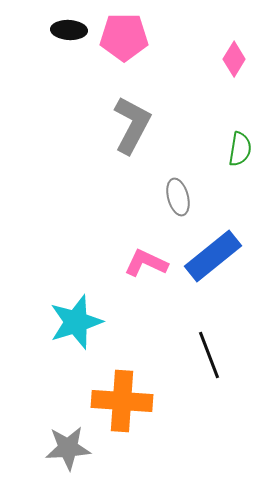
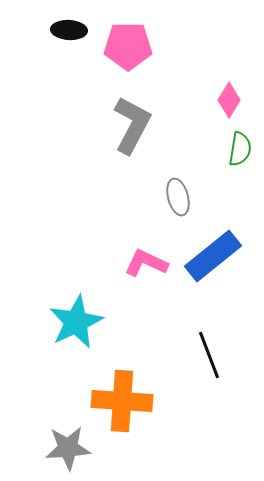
pink pentagon: moved 4 px right, 9 px down
pink diamond: moved 5 px left, 41 px down
cyan star: rotated 8 degrees counterclockwise
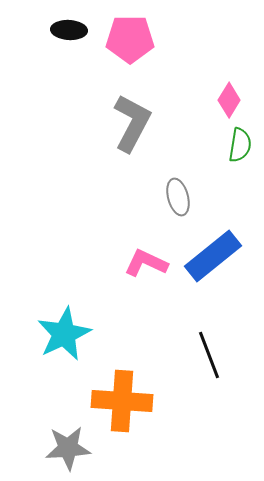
pink pentagon: moved 2 px right, 7 px up
gray L-shape: moved 2 px up
green semicircle: moved 4 px up
cyan star: moved 12 px left, 12 px down
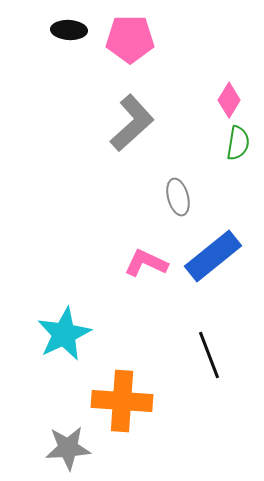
gray L-shape: rotated 20 degrees clockwise
green semicircle: moved 2 px left, 2 px up
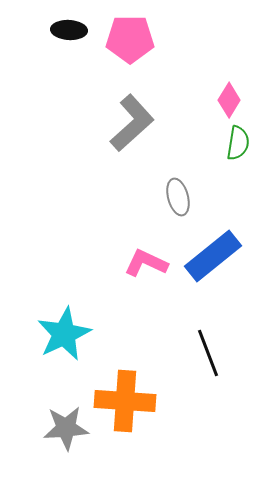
black line: moved 1 px left, 2 px up
orange cross: moved 3 px right
gray star: moved 2 px left, 20 px up
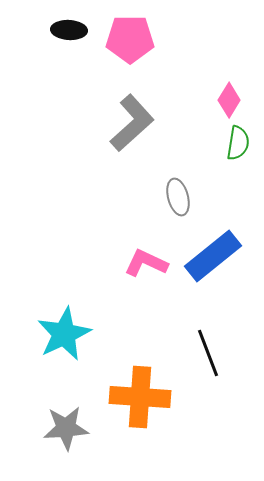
orange cross: moved 15 px right, 4 px up
